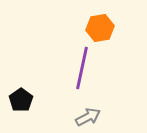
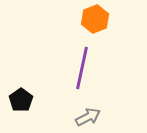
orange hexagon: moved 5 px left, 9 px up; rotated 12 degrees counterclockwise
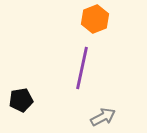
black pentagon: rotated 25 degrees clockwise
gray arrow: moved 15 px right
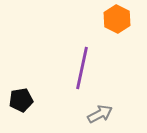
orange hexagon: moved 22 px right; rotated 12 degrees counterclockwise
gray arrow: moved 3 px left, 3 px up
